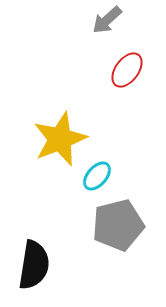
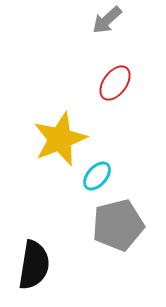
red ellipse: moved 12 px left, 13 px down
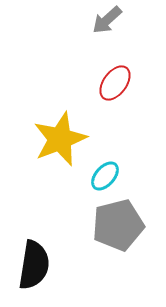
cyan ellipse: moved 8 px right
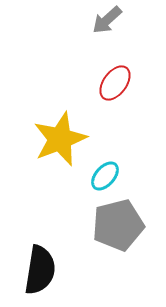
black semicircle: moved 6 px right, 5 px down
